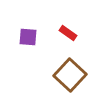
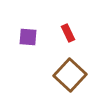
red rectangle: rotated 30 degrees clockwise
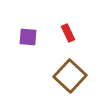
brown square: moved 1 px down
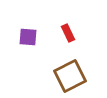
brown square: rotated 20 degrees clockwise
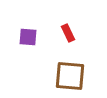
brown square: rotated 32 degrees clockwise
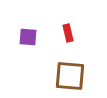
red rectangle: rotated 12 degrees clockwise
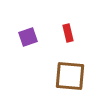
purple square: rotated 24 degrees counterclockwise
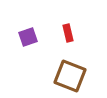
brown square: rotated 16 degrees clockwise
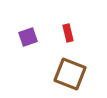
brown square: moved 2 px up
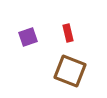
brown square: moved 3 px up
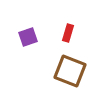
red rectangle: rotated 30 degrees clockwise
